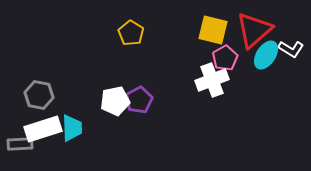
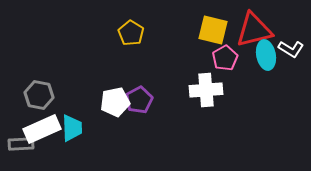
red triangle: rotated 27 degrees clockwise
cyan ellipse: rotated 44 degrees counterclockwise
white cross: moved 6 px left, 10 px down; rotated 16 degrees clockwise
white pentagon: moved 1 px down
white rectangle: moved 1 px left; rotated 6 degrees counterclockwise
gray rectangle: moved 1 px right
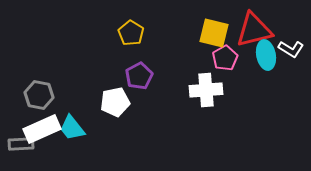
yellow square: moved 1 px right, 3 px down
purple pentagon: moved 24 px up
cyan trapezoid: rotated 144 degrees clockwise
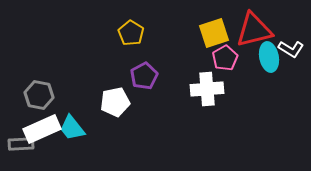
yellow square: rotated 32 degrees counterclockwise
cyan ellipse: moved 3 px right, 2 px down
purple pentagon: moved 5 px right
white cross: moved 1 px right, 1 px up
